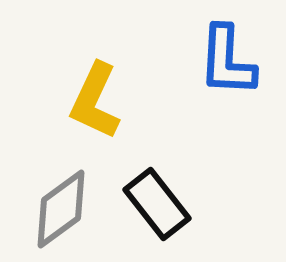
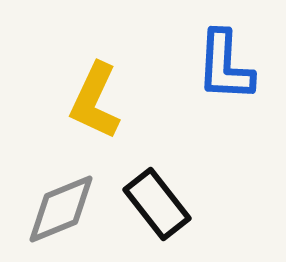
blue L-shape: moved 2 px left, 5 px down
gray diamond: rotated 14 degrees clockwise
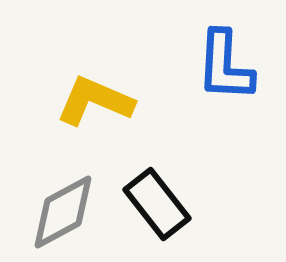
yellow L-shape: rotated 88 degrees clockwise
gray diamond: moved 2 px right, 3 px down; rotated 6 degrees counterclockwise
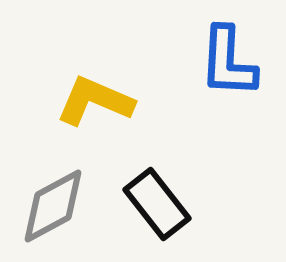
blue L-shape: moved 3 px right, 4 px up
gray diamond: moved 10 px left, 6 px up
